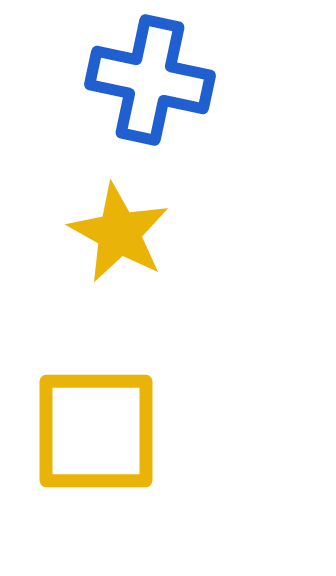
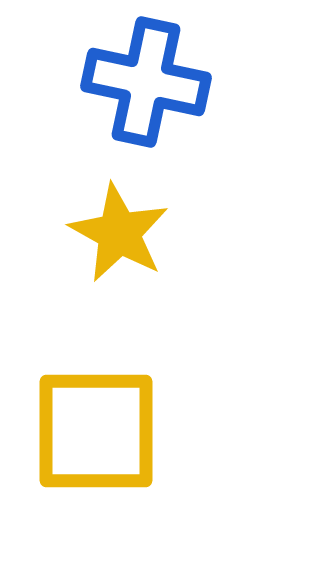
blue cross: moved 4 px left, 2 px down
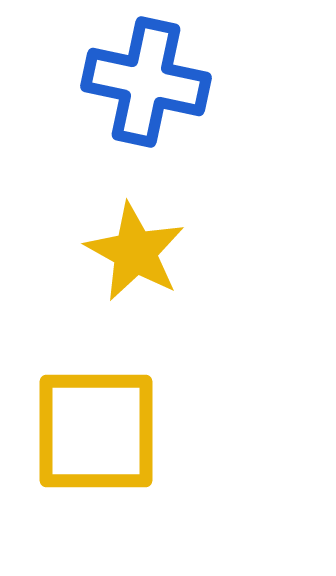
yellow star: moved 16 px right, 19 px down
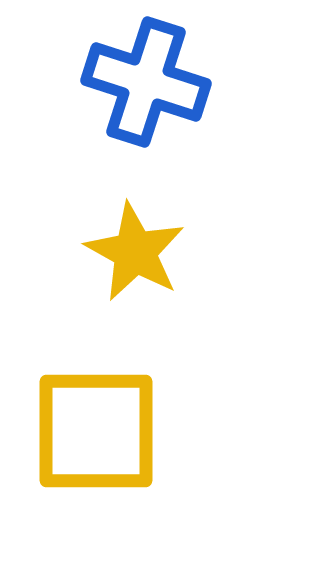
blue cross: rotated 6 degrees clockwise
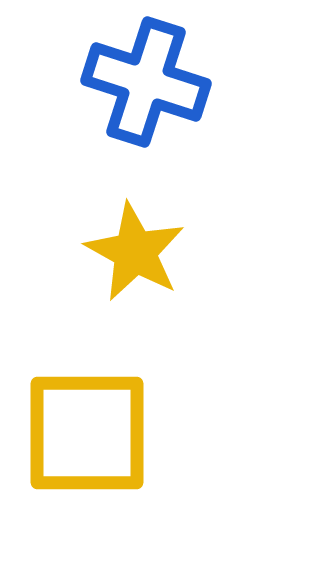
yellow square: moved 9 px left, 2 px down
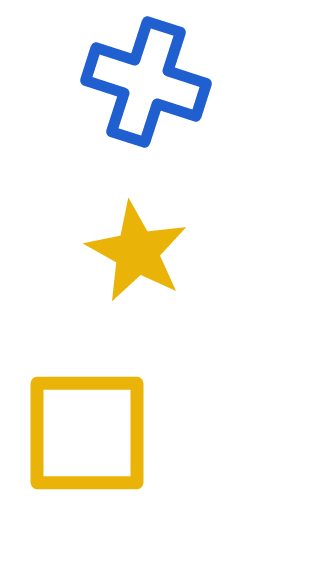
yellow star: moved 2 px right
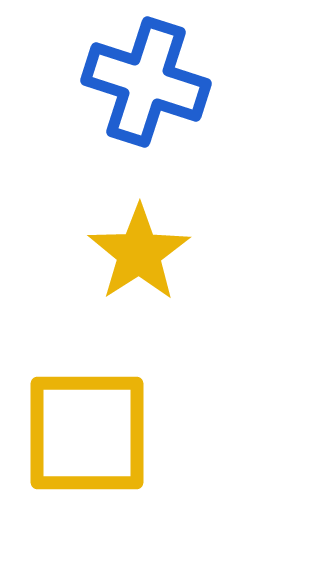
yellow star: moved 2 px right, 1 px down; rotated 10 degrees clockwise
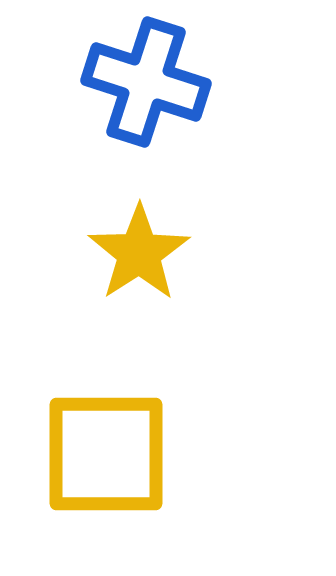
yellow square: moved 19 px right, 21 px down
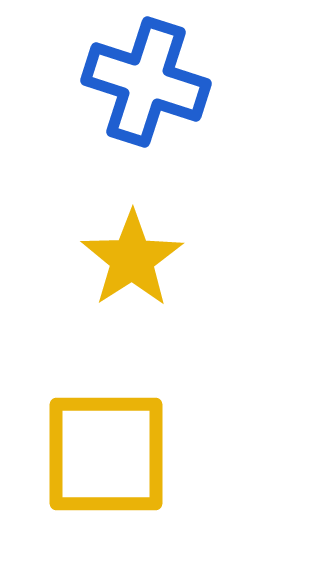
yellow star: moved 7 px left, 6 px down
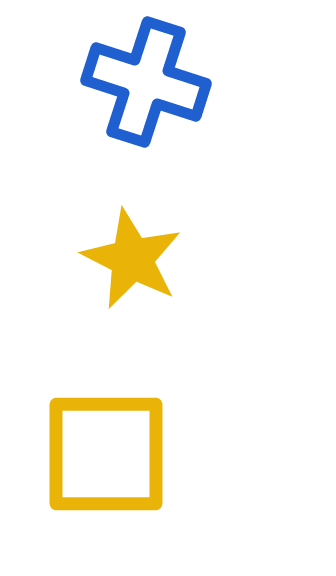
yellow star: rotated 12 degrees counterclockwise
